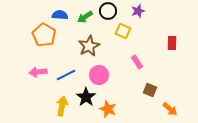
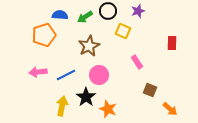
orange pentagon: rotated 25 degrees clockwise
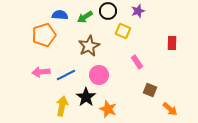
pink arrow: moved 3 px right
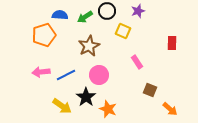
black circle: moved 1 px left
yellow arrow: rotated 114 degrees clockwise
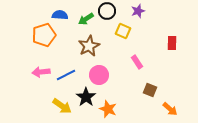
green arrow: moved 1 px right, 2 px down
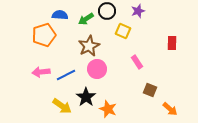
pink circle: moved 2 px left, 6 px up
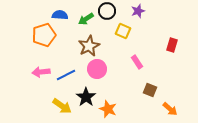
red rectangle: moved 2 px down; rotated 16 degrees clockwise
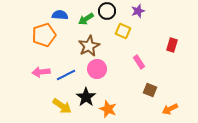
pink rectangle: moved 2 px right
orange arrow: rotated 112 degrees clockwise
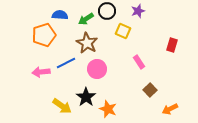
brown star: moved 2 px left, 3 px up; rotated 15 degrees counterclockwise
blue line: moved 12 px up
brown square: rotated 24 degrees clockwise
